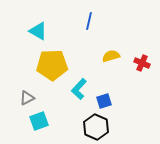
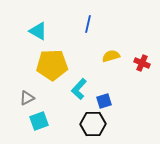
blue line: moved 1 px left, 3 px down
black hexagon: moved 3 px left, 3 px up; rotated 25 degrees counterclockwise
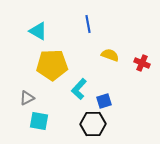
blue line: rotated 24 degrees counterclockwise
yellow semicircle: moved 1 px left, 1 px up; rotated 36 degrees clockwise
cyan square: rotated 30 degrees clockwise
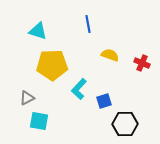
cyan triangle: rotated 12 degrees counterclockwise
black hexagon: moved 32 px right
